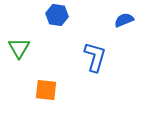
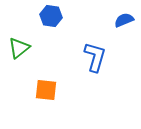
blue hexagon: moved 6 px left, 1 px down
green triangle: rotated 20 degrees clockwise
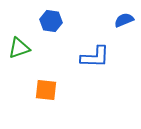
blue hexagon: moved 5 px down
green triangle: rotated 20 degrees clockwise
blue L-shape: rotated 76 degrees clockwise
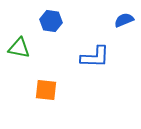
green triangle: rotated 30 degrees clockwise
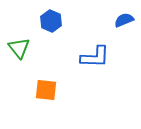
blue hexagon: rotated 15 degrees clockwise
green triangle: rotated 40 degrees clockwise
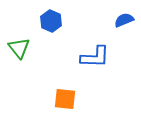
orange square: moved 19 px right, 9 px down
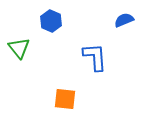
blue L-shape: rotated 96 degrees counterclockwise
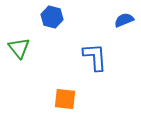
blue hexagon: moved 1 px right, 4 px up; rotated 10 degrees counterclockwise
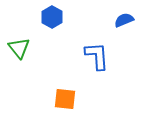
blue hexagon: rotated 15 degrees clockwise
blue L-shape: moved 2 px right, 1 px up
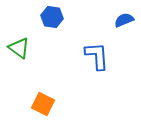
blue hexagon: rotated 20 degrees counterclockwise
green triangle: rotated 15 degrees counterclockwise
orange square: moved 22 px left, 5 px down; rotated 20 degrees clockwise
